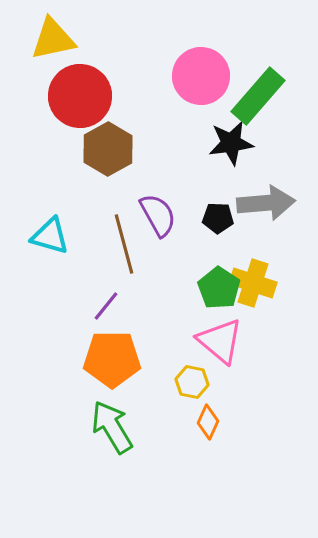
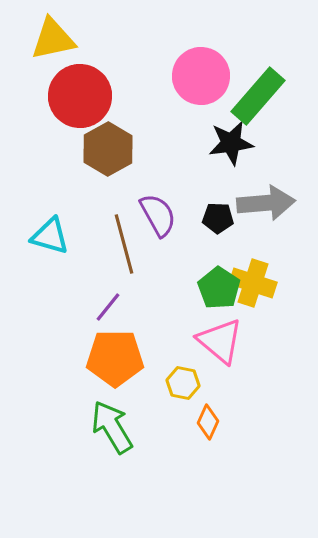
purple line: moved 2 px right, 1 px down
orange pentagon: moved 3 px right, 1 px up
yellow hexagon: moved 9 px left, 1 px down
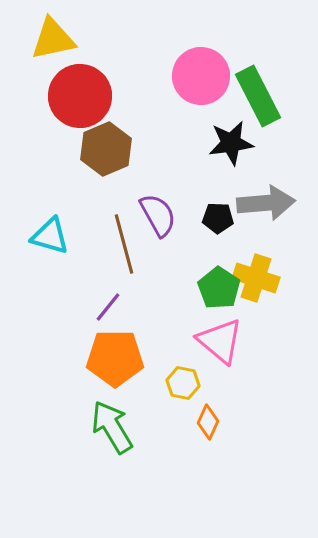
green rectangle: rotated 68 degrees counterclockwise
brown hexagon: moved 2 px left; rotated 6 degrees clockwise
yellow cross: moved 3 px right, 5 px up
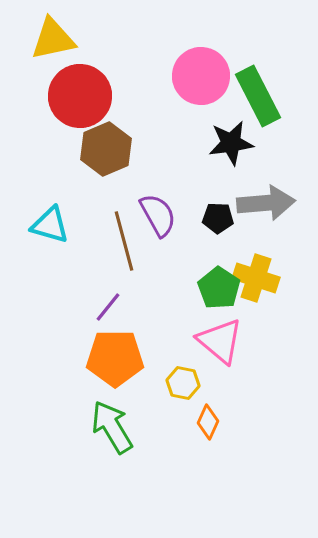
cyan triangle: moved 11 px up
brown line: moved 3 px up
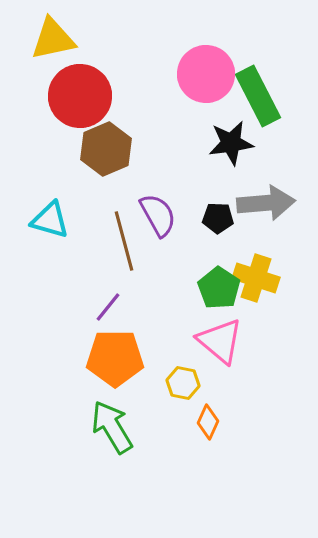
pink circle: moved 5 px right, 2 px up
cyan triangle: moved 5 px up
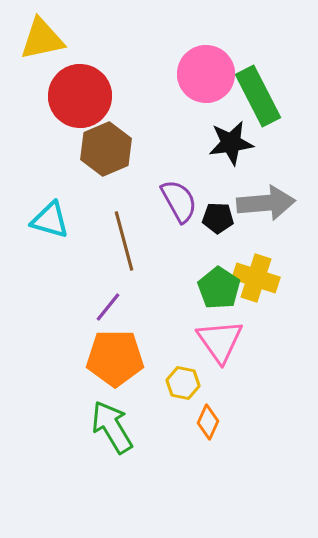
yellow triangle: moved 11 px left
purple semicircle: moved 21 px right, 14 px up
pink triangle: rotated 15 degrees clockwise
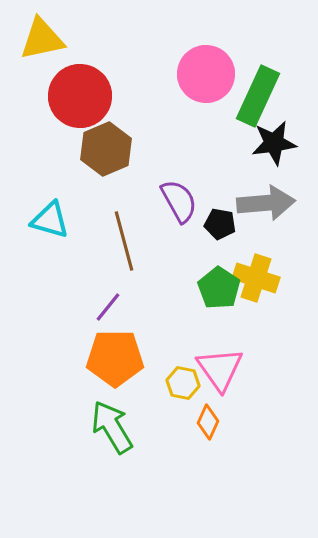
green rectangle: rotated 52 degrees clockwise
black star: moved 43 px right
black pentagon: moved 2 px right, 6 px down; rotated 8 degrees clockwise
pink triangle: moved 28 px down
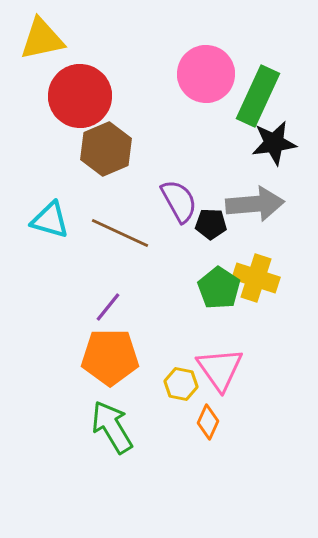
gray arrow: moved 11 px left, 1 px down
black pentagon: moved 9 px left; rotated 8 degrees counterclockwise
brown line: moved 4 px left, 8 px up; rotated 50 degrees counterclockwise
orange pentagon: moved 5 px left, 1 px up
yellow hexagon: moved 2 px left, 1 px down
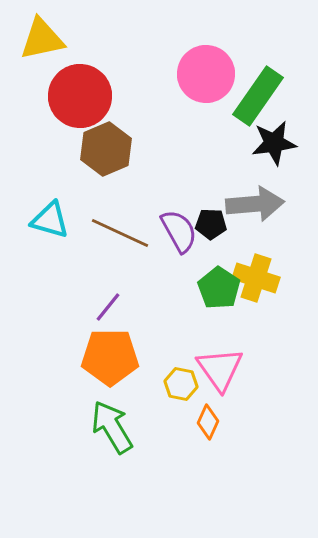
green rectangle: rotated 10 degrees clockwise
purple semicircle: moved 30 px down
